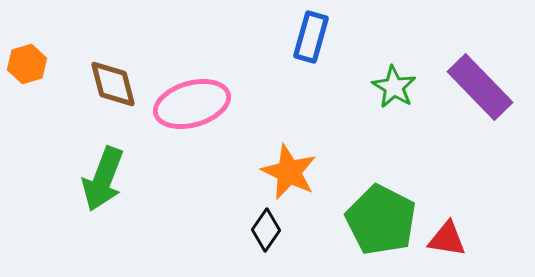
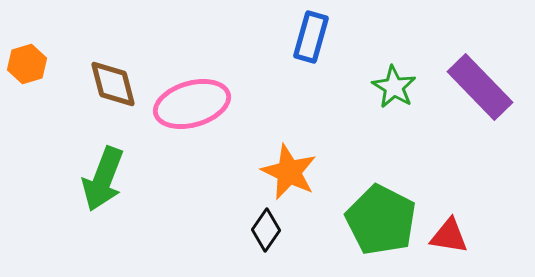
red triangle: moved 2 px right, 3 px up
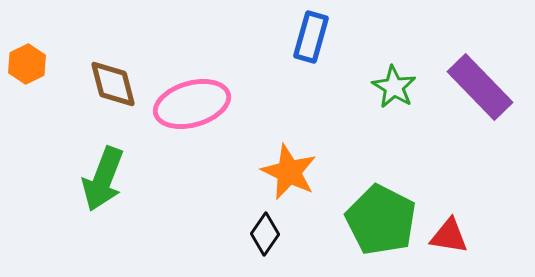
orange hexagon: rotated 9 degrees counterclockwise
black diamond: moved 1 px left, 4 px down
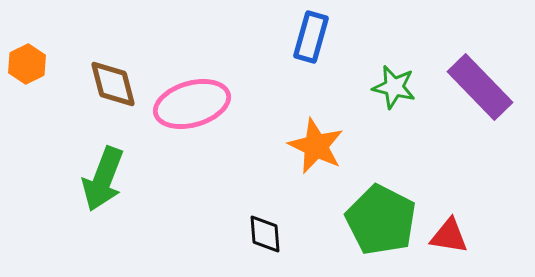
green star: rotated 18 degrees counterclockwise
orange star: moved 27 px right, 26 px up
black diamond: rotated 39 degrees counterclockwise
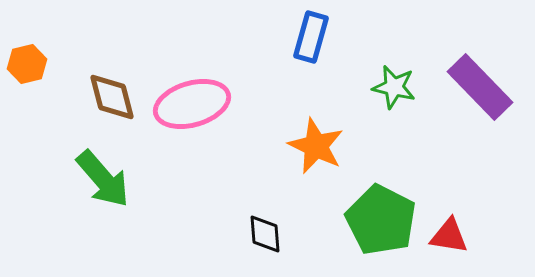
orange hexagon: rotated 12 degrees clockwise
brown diamond: moved 1 px left, 13 px down
green arrow: rotated 62 degrees counterclockwise
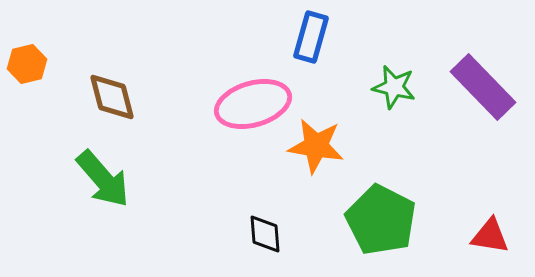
purple rectangle: moved 3 px right
pink ellipse: moved 61 px right
orange star: rotated 16 degrees counterclockwise
red triangle: moved 41 px right
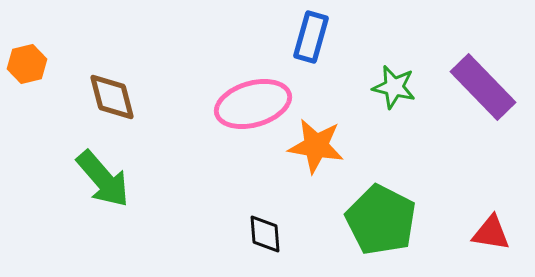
red triangle: moved 1 px right, 3 px up
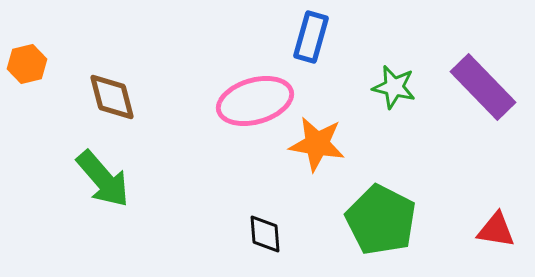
pink ellipse: moved 2 px right, 3 px up
orange star: moved 1 px right, 2 px up
red triangle: moved 5 px right, 3 px up
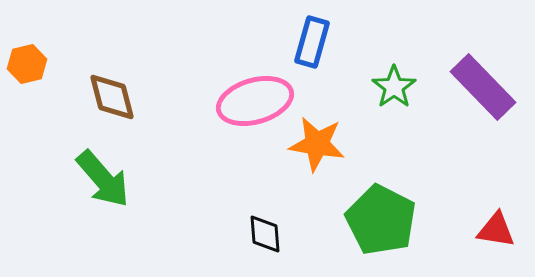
blue rectangle: moved 1 px right, 5 px down
green star: rotated 24 degrees clockwise
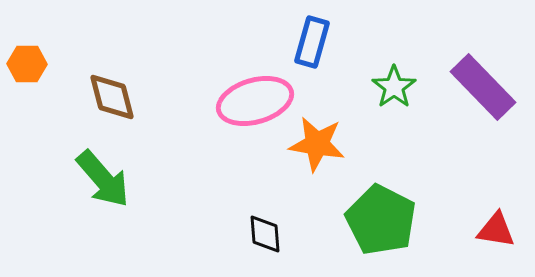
orange hexagon: rotated 15 degrees clockwise
